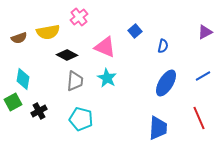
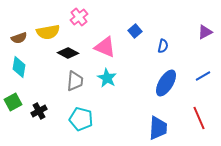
black diamond: moved 1 px right, 2 px up
cyan diamond: moved 4 px left, 12 px up
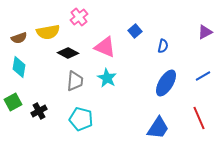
blue trapezoid: rotated 30 degrees clockwise
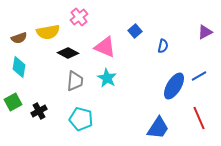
blue line: moved 4 px left
blue ellipse: moved 8 px right, 3 px down
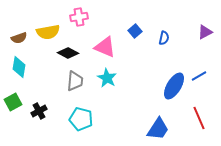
pink cross: rotated 30 degrees clockwise
blue semicircle: moved 1 px right, 8 px up
blue trapezoid: moved 1 px down
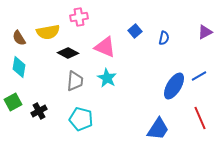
brown semicircle: rotated 77 degrees clockwise
red line: moved 1 px right
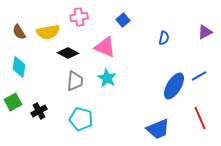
blue square: moved 12 px left, 11 px up
brown semicircle: moved 6 px up
blue trapezoid: rotated 35 degrees clockwise
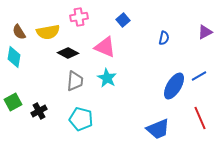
cyan diamond: moved 5 px left, 10 px up
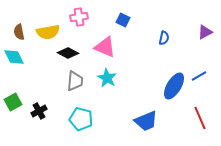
blue square: rotated 24 degrees counterclockwise
brown semicircle: rotated 21 degrees clockwise
cyan diamond: rotated 35 degrees counterclockwise
blue trapezoid: moved 12 px left, 8 px up
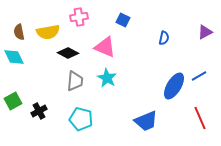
green square: moved 1 px up
